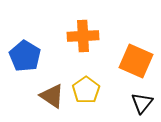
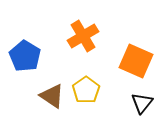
orange cross: rotated 28 degrees counterclockwise
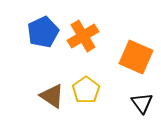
blue pentagon: moved 18 px right, 24 px up; rotated 16 degrees clockwise
orange square: moved 4 px up
black triangle: rotated 15 degrees counterclockwise
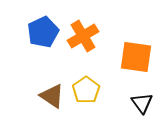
orange square: rotated 16 degrees counterclockwise
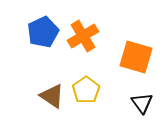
orange square: rotated 8 degrees clockwise
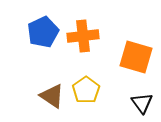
orange cross: rotated 24 degrees clockwise
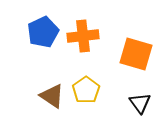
orange square: moved 3 px up
black triangle: moved 2 px left
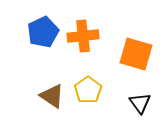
yellow pentagon: moved 2 px right
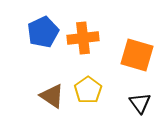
orange cross: moved 2 px down
orange square: moved 1 px right, 1 px down
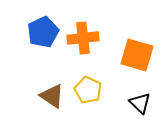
yellow pentagon: rotated 12 degrees counterclockwise
black triangle: rotated 10 degrees counterclockwise
